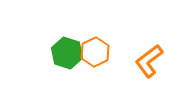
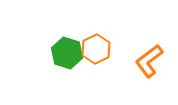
orange hexagon: moved 1 px right, 3 px up
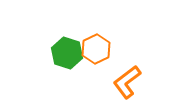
orange L-shape: moved 22 px left, 21 px down
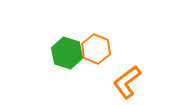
orange hexagon: rotated 12 degrees counterclockwise
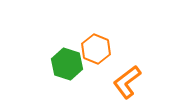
green hexagon: moved 11 px down
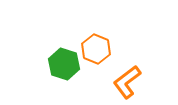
green hexagon: moved 3 px left
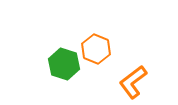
orange L-shape: moved 6 px right
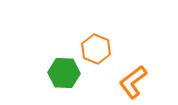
green hexagon: moved 9 px down; rotated 16 degrees counterclockwise
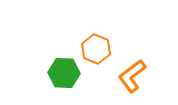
orange L-shape: moved 1 px left, 6 px up
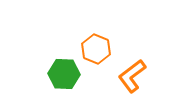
green hexagon: moved 1 px down
